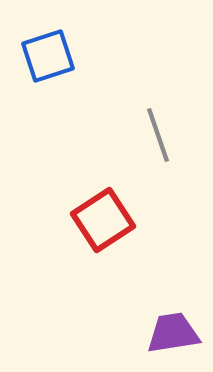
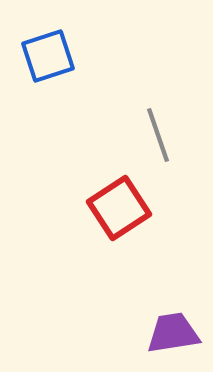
red square: moved 16 px right, 12 px up
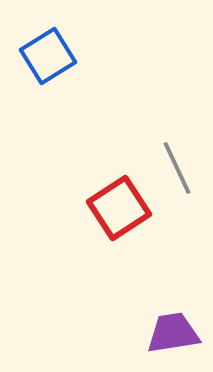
blue square: rotated 14 degrees counterclockwise
gray line: moved 19 px right, 33 px down; rotated 6 degrees counterclockwise
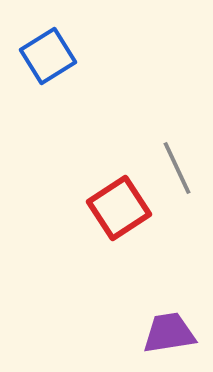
purple trapezoid: moved 4 px left
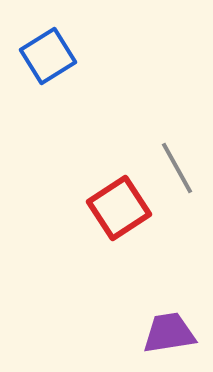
gray line: rotated 4 degrees counterclockwise
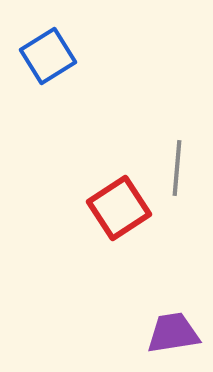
gray line: rotated 34 degrees clockwise
purple trapezoid: moved 4 px right
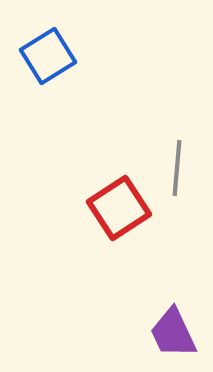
purple trapezoid: rotated 106 degrees counterclockwise
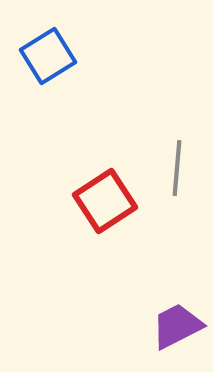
red square: moved 14 px left, 7 px up
purple trapezoid: moved 4 px right, 7 px up; rotated 88 degrees clockwise
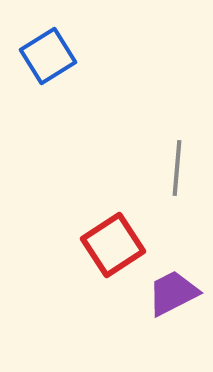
red square: moved 8 px right, 44 px down
purple trapezoid: moved 4 px left, 33 px up
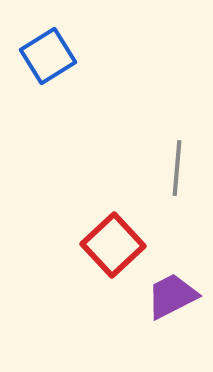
red square: rotated 10 degrees counterclockwise
purple trapezoid: moved 1 px left, 3 px down
